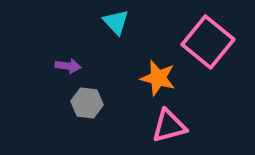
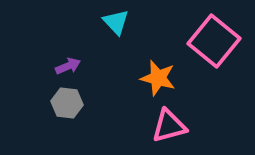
pink square: moved 6 px right, 1 px up
purple arrow: rotated 30 degrees counterclockwise
gray hexagon: moved 20 px left
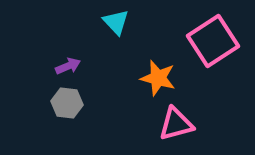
pink square: moved 1 px left; rotated 18 degrees clockwise
pink triangle: moved 7 px right, 2 px up
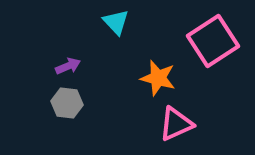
pink triangle: rotated 9 degrees counterclockwise
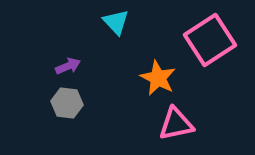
pink square: moved 3 px left, 1 px up
orange star: rotated 12 degrees clockwise
pink triangle: rotated 12 degrees clockwise
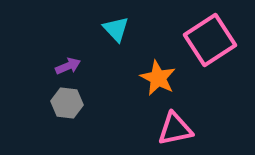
cyan triangle: moved 7 px down
pink triangle: moved 1 px left, 5 px down
